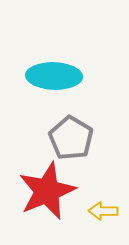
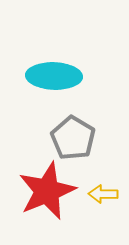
gray pentagon: moved 2 px right
yellow arrow: moved 17 px up
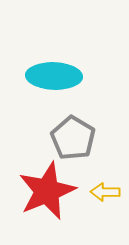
yellow arrow: moved 2 px right, 2 px up
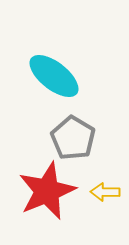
cyan ellipse: rotated 36 degrees clockwise
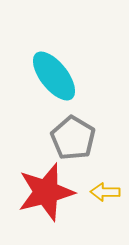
cyan ellipse: rotated 14 degrees clockwise
red star: moved 1 px left, 1 px down; rotated 8 degrees clockwise
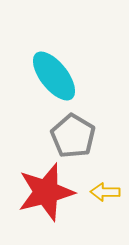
gray pentagon: moved 2 px up
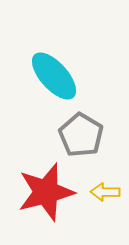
cyan ellipse: rotated 4 degrees counterclockwise
gray pentagon: moved 8 px right, 1 px up
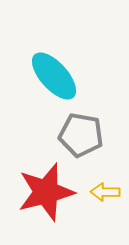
gray pentagon: rotated 21 degrees counterclockwise
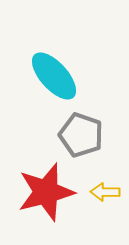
gray pentagon: rotated 9 degrees clockwise
